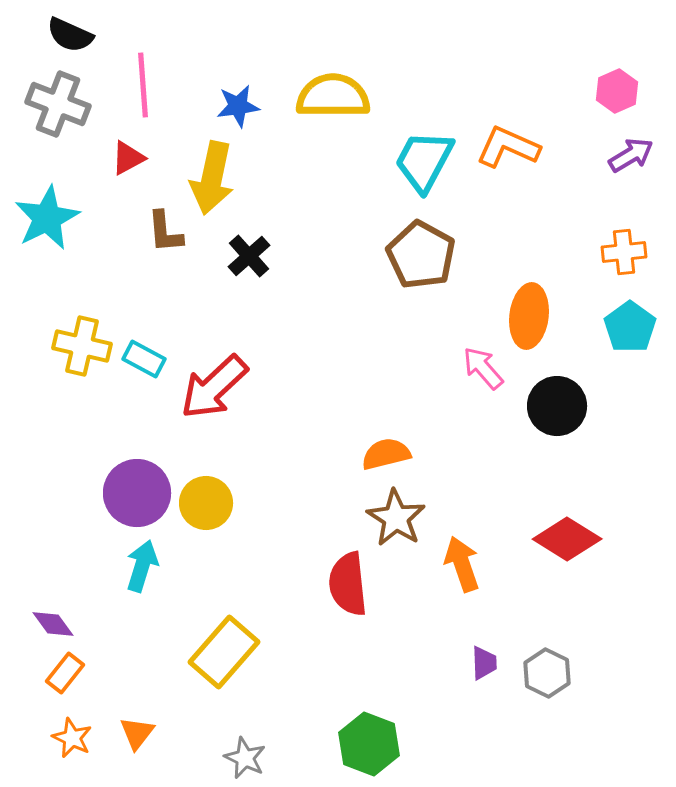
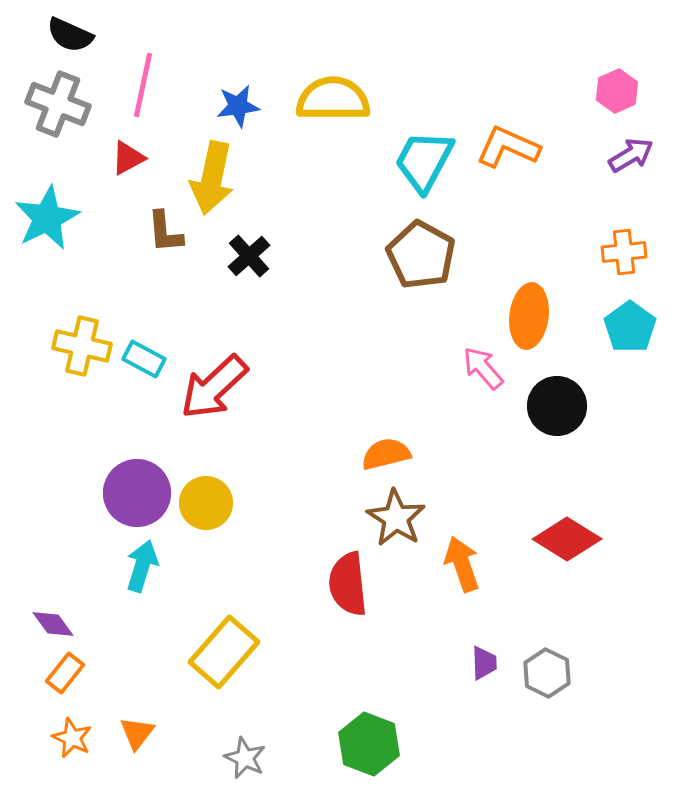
pink line: rotated 16 degrees clockwise
yellow semicircle: moved 3 px down
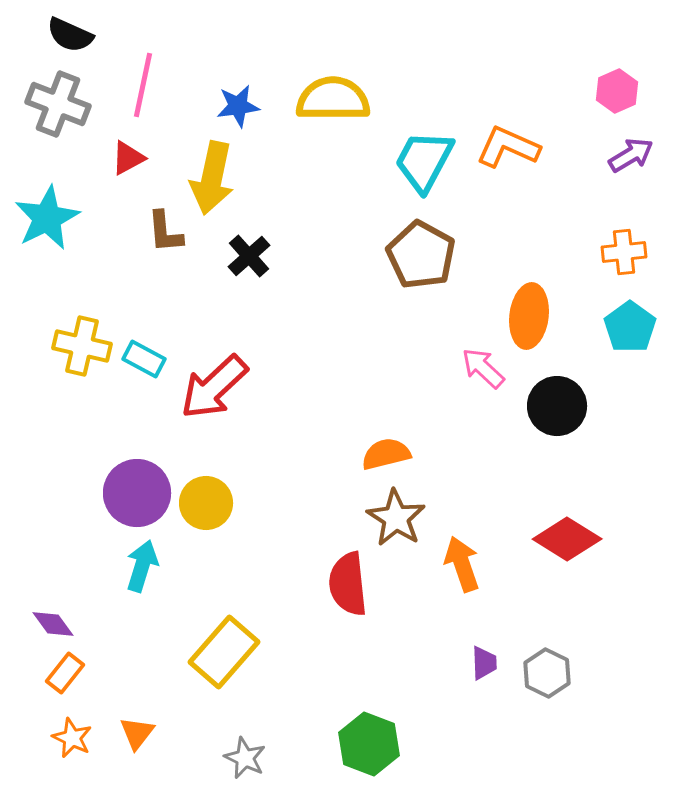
pink arrow: rotated 6 degrees counterclockwise
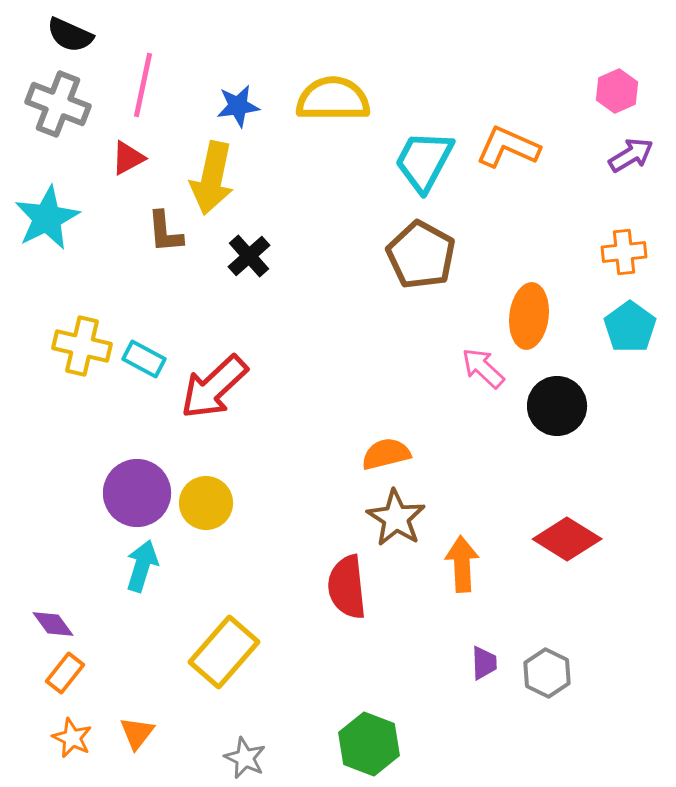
orange arrow: rotated 16 degrees clockwise
red semicircle: moved 1 px left, 3 px down
